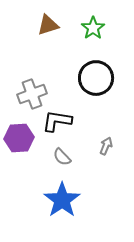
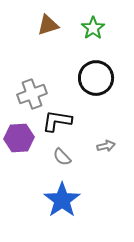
gray arrow: rotated 54 degrees clockwise
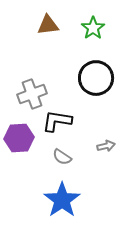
brown triangle: rotated 10 degrees clockwise
gray semicircle: rotated 12 degrees counterclockwise
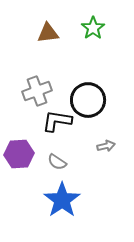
brown triangle: moved 8 px down
black circle: moved 8 px left, 22 px down
gray cross: moved 5 px right, 3 px up
purple hexagon: moved 16 px down
gray semicircle: moved 5 px left, 5 px down
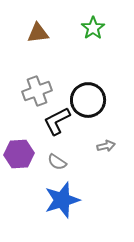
brown triangle: moved 10 px left
black L-shape: rotated 36 degrees counterclockwise
blue star: rotated 18 degrees clockwise
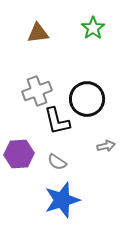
black circle: moved 1 px left, 1 px up
black L-shape: rotated 76 degrees counterclockwise
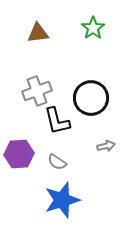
black circle: moved 4 px right, 1 px up
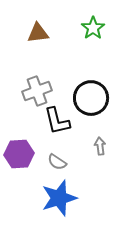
gray arrow: moved 6 px left; rotated 84 degrees counterclockwise
blue star: moved 3 px left, 2 px up
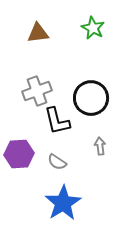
green star: rotated 10 degrees counterclockwise
blue star: moved 4 px right, 5 px down; rotated 15 degrees counterclockwise
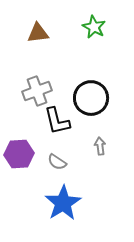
green star: moved 1 px right, 1 px up
